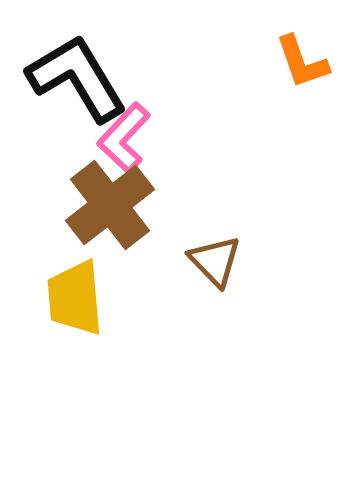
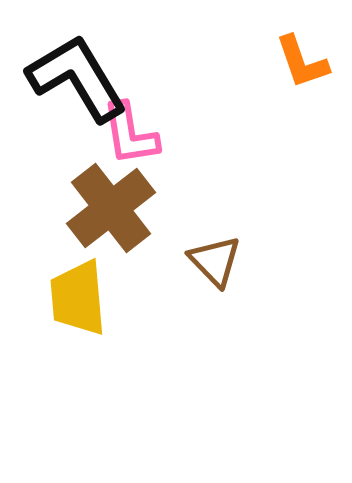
pink L-shape: moved 6 px right, 4 px up; rotated 52 degrees counterclockwise
brown cross: moved 1 px right, 3 px down
yellow trapezoid: moved 3 px right
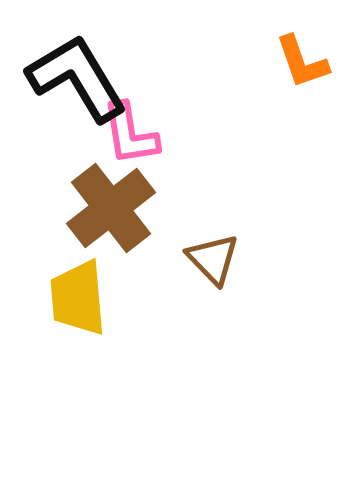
brown triangle: moved 2 px left, 2 px up
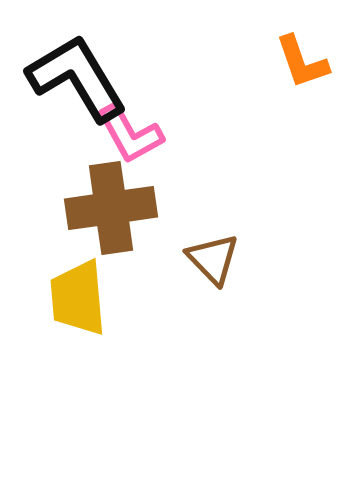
pink L-shape: rotated 20 degrees counterclockwise
brown cross: rotated 30 degrees clockwise
